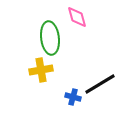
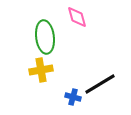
green ellipse: moved 5 px left, 1 px up
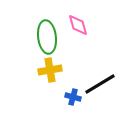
pink diamond: moved 1 px right, 8 px down
green ellipse: moved 2 px right
yellow cross: moved 9 px right
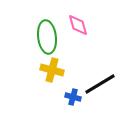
yellow cross: moved 2 px right; rotated 25 degrees clockwise
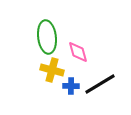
pink diamond: moved 27 px down
blue cross: moved 2 px left, 11 px up; rotated 14 degrees counterclockwise
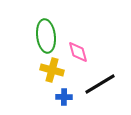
green ellipse: moved 1 px left, 1 px up
blue cross: moved 7 px left, 11 px down
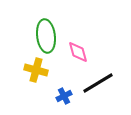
yellow cross: moved 16 px left
black line: moved 2 px left, 1 px up
blue cross: moved 1 px up; rotated 28 degrees counterclockwise
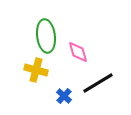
blue cross: rotated 21 degrees counterclockwise
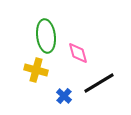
pink diamond: moved 1 px down
black line: moved 1 px right
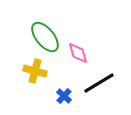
green ellipse: moved 1 px left, 1 px down; rotated 32 degrees counterclockwise
yellow cross: moved 1 px left, 1 px down
